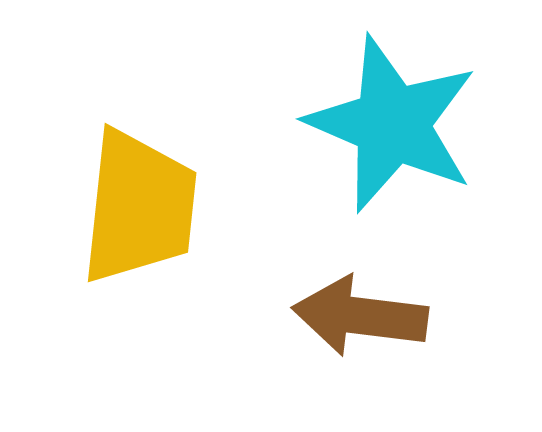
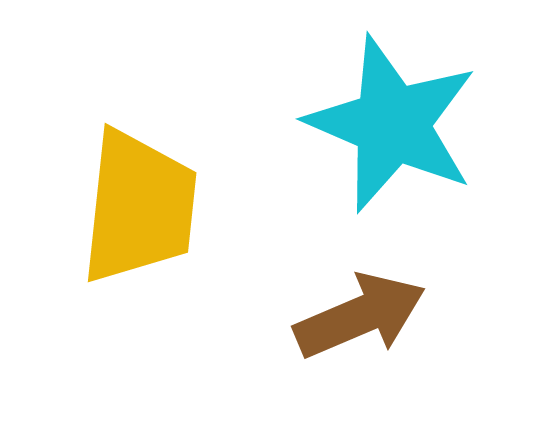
brown arrow: rotated 150 degrees clockwise
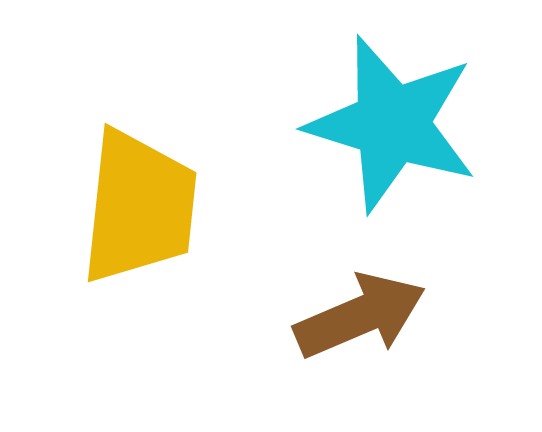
cyan star: rotated 6 degrees counterclockwise
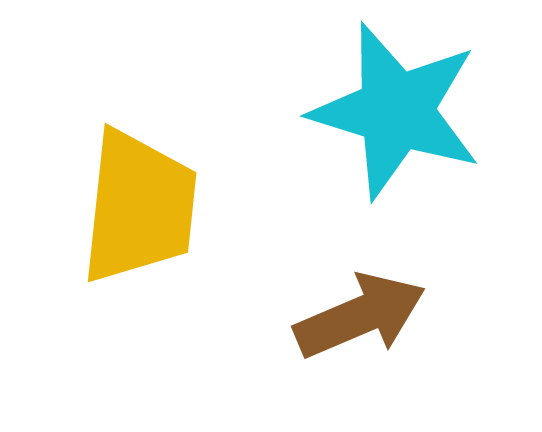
cyan star: moved 4 px right, 13 px up
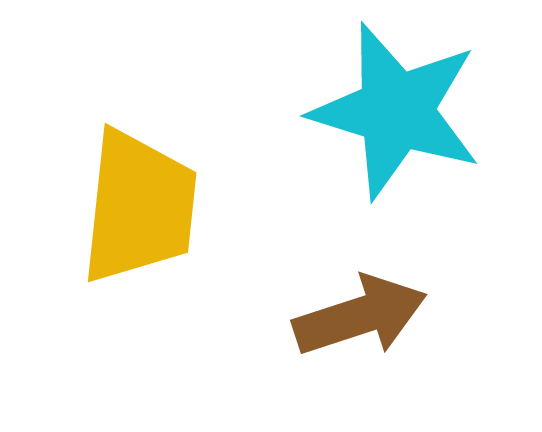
brown arrow: rotated 5 degrees clockwise
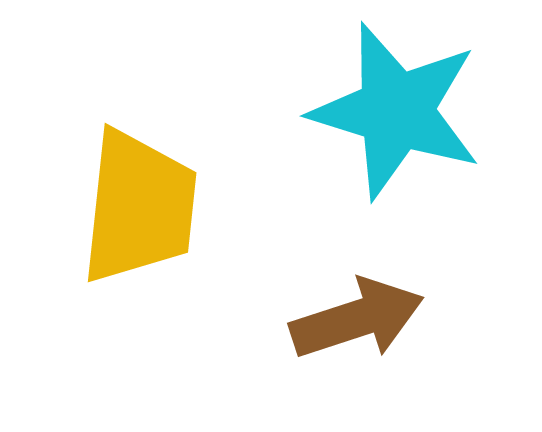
brown arrow: moved 3 px left, 3 px down
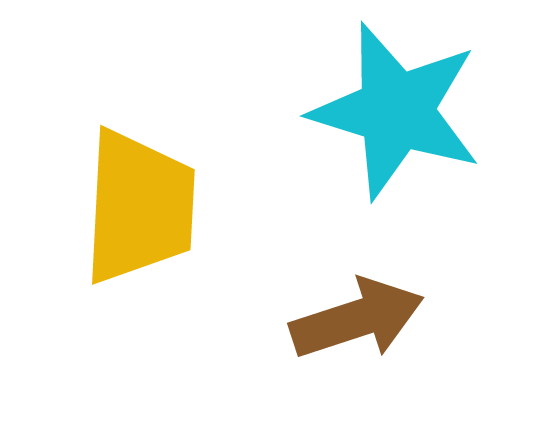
yellow trapezoid: rotated 3 degrees counterclockwise
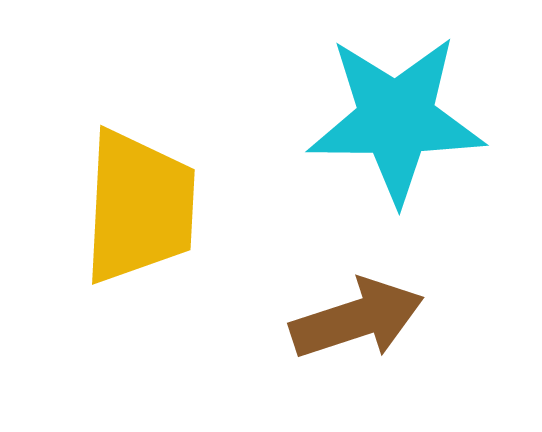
cyan star: moved 8 px down; rotated 17 degrees counterclockwise
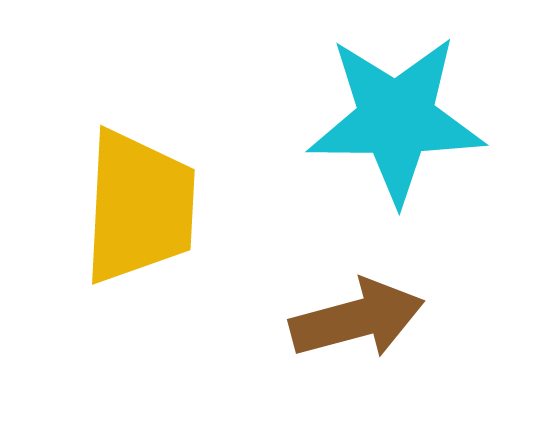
brown arrow: rotated 3 degrees clockwise
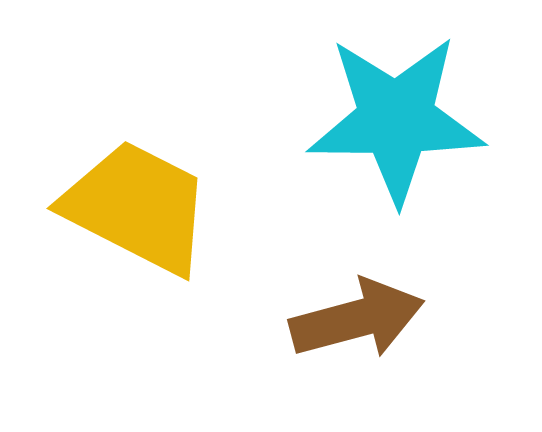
yellow trapezoid: moved 2 px left; rotated 66 degrees counterclockwise
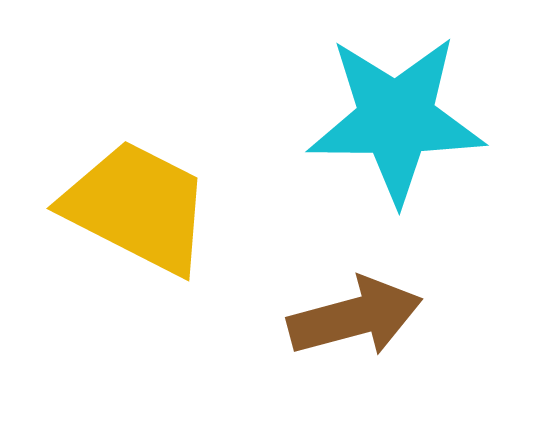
brown arrow: moved 2 px left, 2 px up
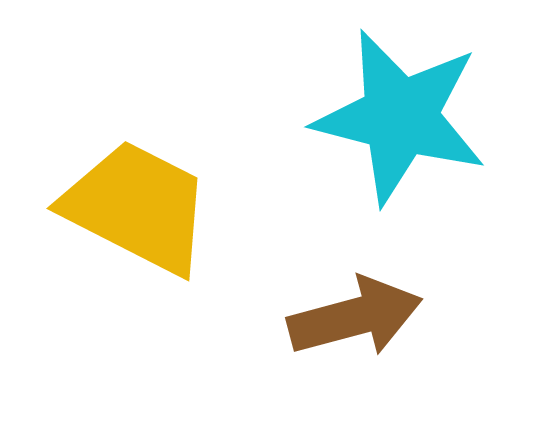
cyan star: moved 4 px right, 2 px up; rotated 14 degrees clockwise
